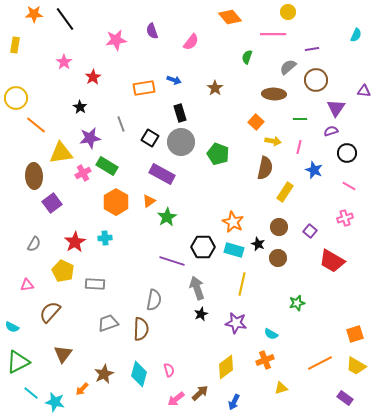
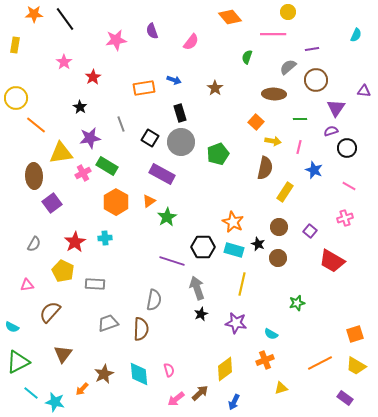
black circle at (347, 153): moved 5 px up
green pentagon at (218, 154): rotated 30 degrees clockwise
yellow diamond at (226, 367): moved 1 px left, 2 px down
cyan diamond at (139, 374): rotated 20 degrees counterclockwise
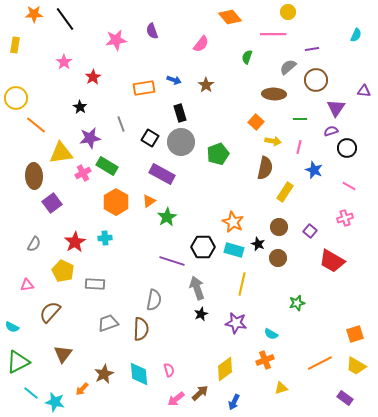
pink semicircle at (191, 42): moved 10 px right, 2 px down
brown star at (215, 88): moved 9 px left, 3 px up
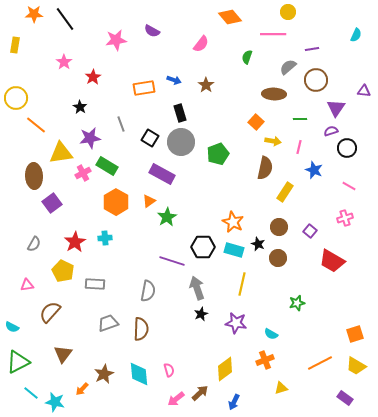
purple semicircle at (152, 31): rotated 42 degrees counterclockwise
gray semicircle at (154, 300): moved 6 px left, 9 px up
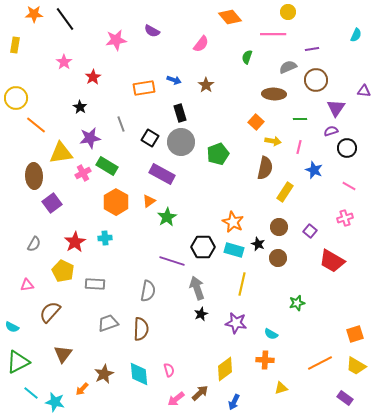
gray semicircle at (288, 67): rotated 18 degrees clockwise
orange cross at (265, 360): rotated 24 degrees clockwise
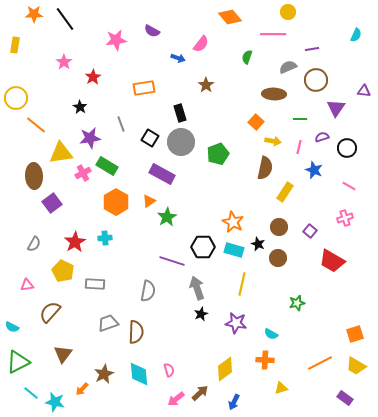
blue arrow at (174, 80): moved 4 px right, 22 px up
purple semicircle at (331, 131): moved 9 px left, 6 px down
brown semicircle at (141, 329): moved 5 px left, 3 px down
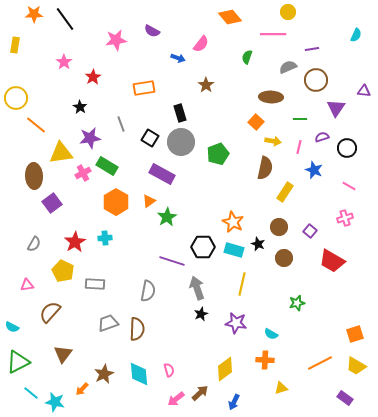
brown ellipse at (274, 94): moved 3 px left, 3 px down
brown circle at (278, 258): moved 6 px right
brown semicircle at (136, 332): moved 1 px right, 3 px up
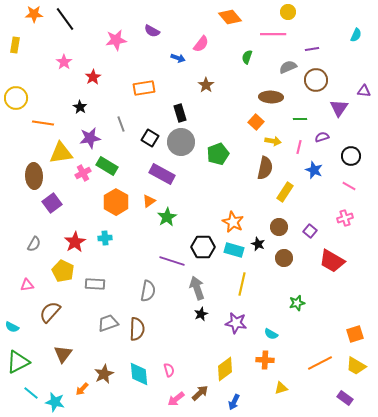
purple triangle at (336, 108): moved 3 px right
orange line at (36, 125): moved 7 px right, 2 px up; rotated 30 degrees counterclockwise
black circle at (347, 148): moved 4 px right, 8 px down
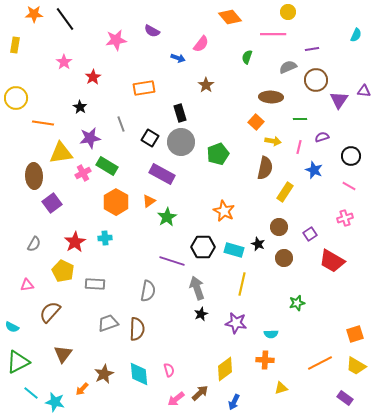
purple triangle at (339, 108): moved 8 px up
orange star at (233, 222): moved 9 px left, 11 px up
purple square at (310, 231): moved 3 px down; rotated 16 degrees clockwise
cyan semicircle at (271, 334): rotated 32 degrees counterclockwise
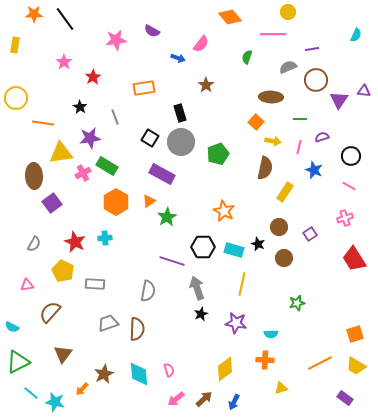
gray line at (121, 124): moved 6 px left, 7 px up
red star at (75, 242): rotated 15 degrees counterclockwise
red trapezoid at (332, 261): moved 22 px right, 2 px up; rotated 28 degrees clockwise
brown arrow at (200, 393): moved 4 px right, 6 px down
